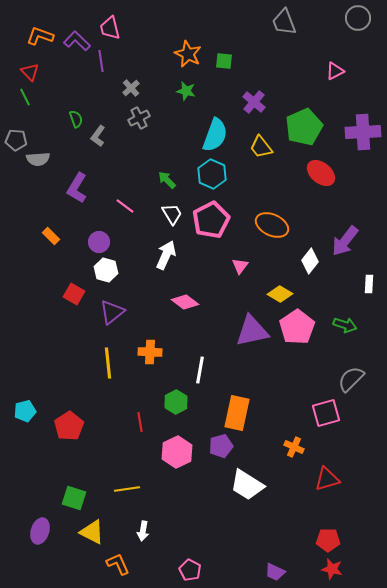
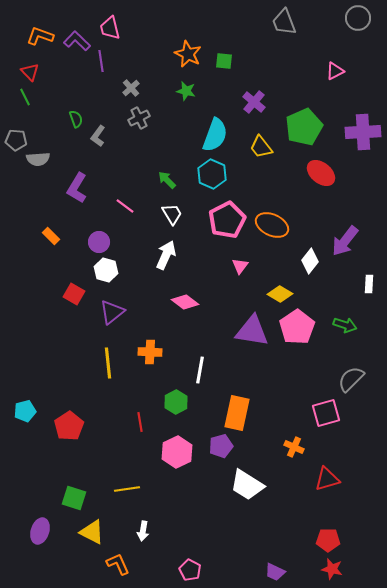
pink pentagon at (211, 220): moved 16 px right
purple triangle at (252, 331): rotated 21 degrees clockwise
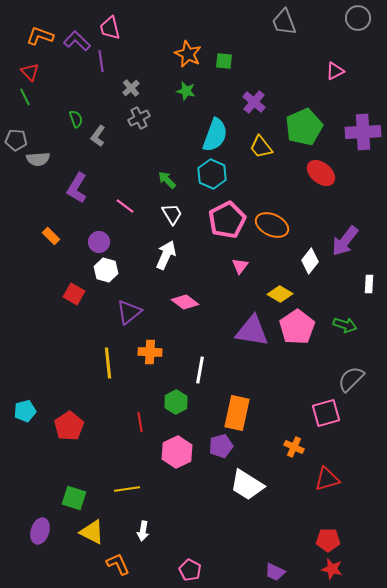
purple triangle at (112, 312): moved 17 px right
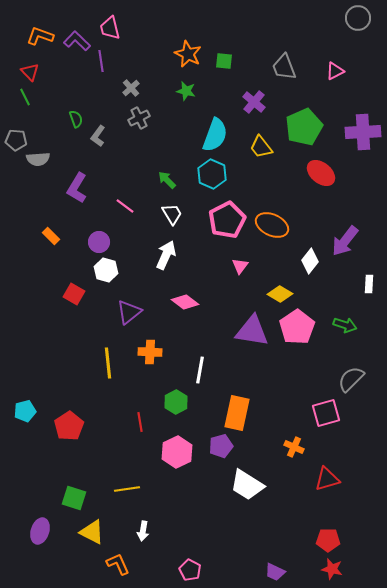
gray trapezoid at (284, 22): moved 45 px down
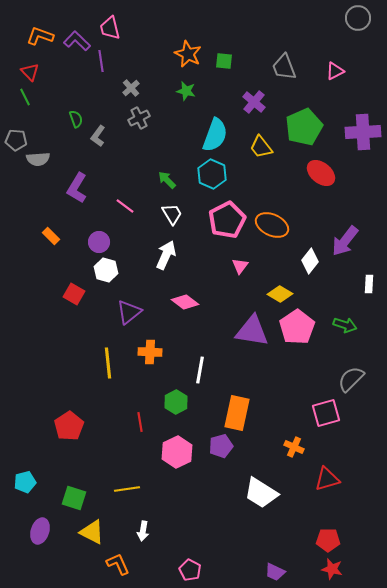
cyan pentagon at (25, 411): moved 71 px down
white trapezoid at (247, 485): moved 14 px right, 8 px down
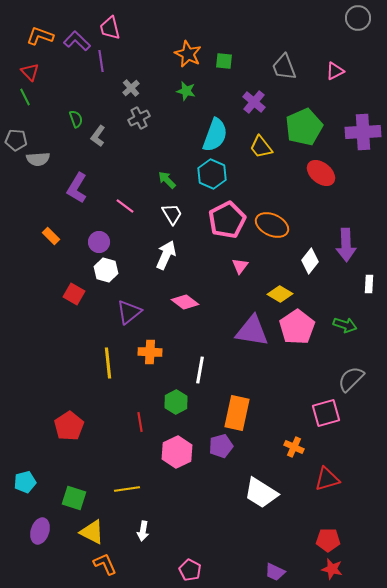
purple arrow at (345, 241): moved 1 px right, 4 px down; rotated 40 degrees counterclockwise
orange L-shape at (118, 564): moved 13 px left
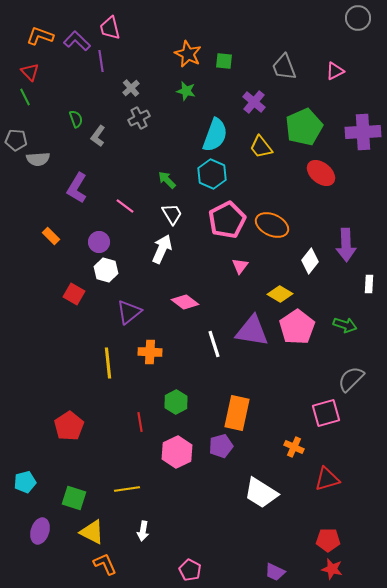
white arrow at (166, 255): moved 4 px left, 6 px up
white line at (200, 370): moved 14 px right, 26 px up; rotated 28 degrees counterclockwise
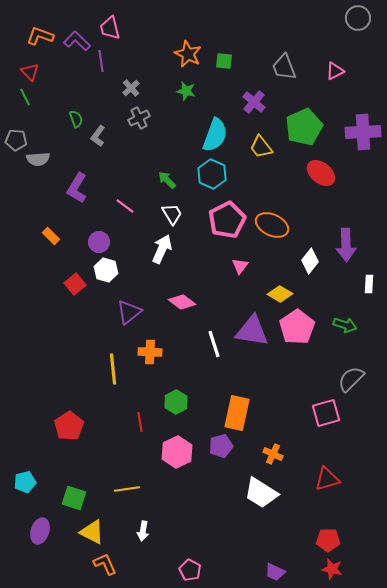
red square at (74, 294): moved 1 px right, 10 px up; rotated 20 degrees clockwise
pink diamond at (185, 302): moved 3 px left
yellow line at (108, 363): moved 5 px right, 6 px down
orange cross at (294, 447): moved 21 px left, 7 px down
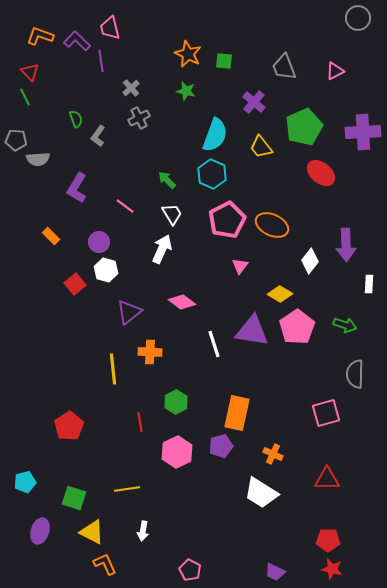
gray semicircle at (351, 379): moved 4 px right, 5 px up; rotated 44 degrees counterclockwise
red triangle at (327, 479): rotated 16 degrees clockwise
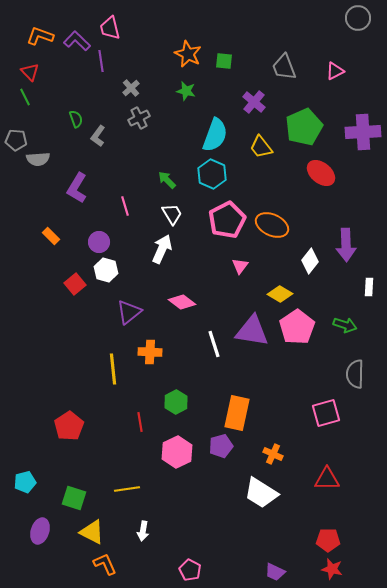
pink line at (125, 206): rotated 36 degrees clockwise
white rectangle at (369, 284): moved 3 px down
